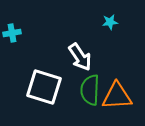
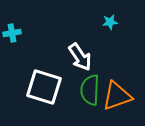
orange triangle: rotated 16 degrees counterclockwise
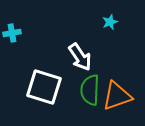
cyan star: rotated 14 degrees counterclockwise
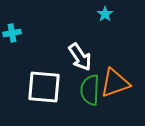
cyan star: moved 5 px left, 8 px up; rotated 14 degrees counterclockwise
white square: rotated 12 degrees counterclockwise
orange triangle: moved 2 px left, 13 px up
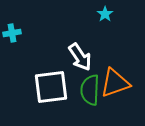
white square: moved 7 px right; rotated 12 degrees counterclockwise
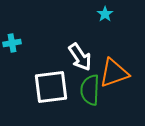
cyan cross: moved 10 px down
orange triangle: moved 1 px left, 10 px up
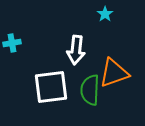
white arrow: moved 4 px left, 7 px up; rotated 40 degrees clockwise
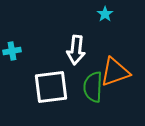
cyan cross: moved 8 px down
orange triangle: moved 1 px right, 1 px up
green semicircle: moved 3 px right, 3 px up
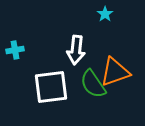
cyan cross: moved 3 px right, 1 px up
green semicircle: moved 3 px up; rotated 36 degrees counterclockwise
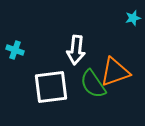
cyan star: moved 28 px right, 4 px down; rotated 21 degrees clockwise
cyan cross: rotated 30 degrees clockwise
